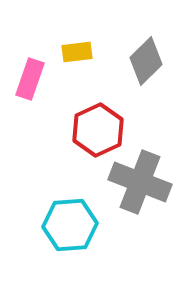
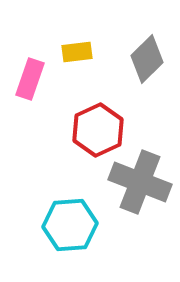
gray diamond: moved 1 px right, 2 px up
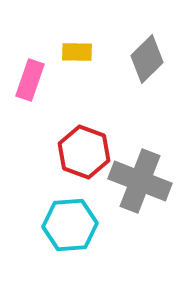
yellow rectangle: rotated 8 degrees clockwise
pink rectangle: moved 1 px down
red hexagon: moved 14 px left, 22 px down; rotated 15 degrees counterclockwise
gray cross: moved 1 px up
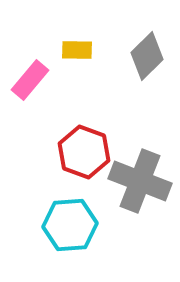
yellow rectangle: moved 2 px up
gray diamond: moved 3 px up
pink rectangle: rotated 21 degrees clockwise
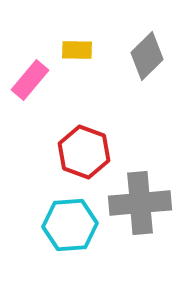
gray cross: moved 22 px down; rotated 26 degrees counterclockwise
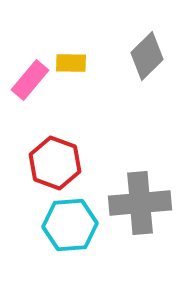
yellow rectangle: moved 6 px left, 13 px down
red hexagon: moved 29 px left, 11 px down
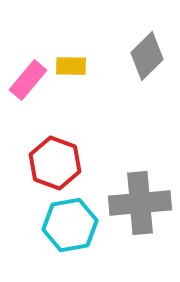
yellow rectangle: moved 3 px down
pink rectangle: moved 2 px left
cyan hexagon: rotated 6 degrees counterclockwise
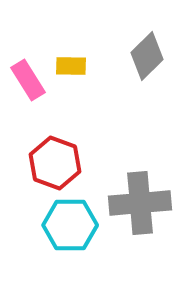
pink rectangle: rotated 72 degrees counterclockwise
cyan hexagon: rotated 10 degrees clockwise
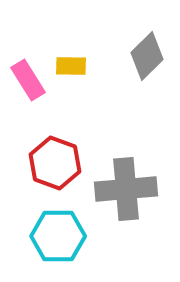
gray cross: moved 14 px left, 14 px up
cyan hexagon: moved 12 px left, 11 px down
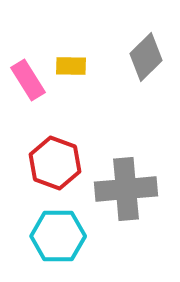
gray diamond: moved 1 px left, 1 px down
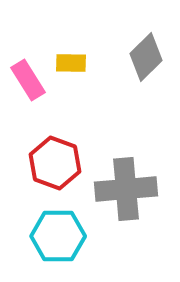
yellow rectangle: moved 3 px up
